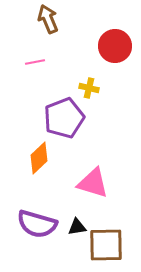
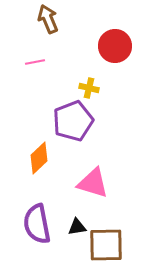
purple pentagon: moved 9 px right, 3 px down
purple semicircle: rotated 63 degrees clockwise
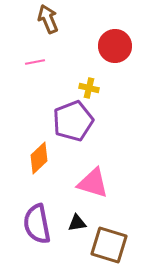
black triangle: moved 4 px up
brown square: moved 3 px right; rotated 18 degrees clockwise
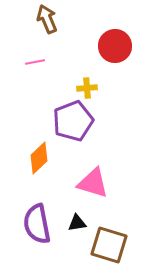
brown arrow: moved 1 px left
yellow cross: moved 2 px left; rotated 18 degrees counterclockwise
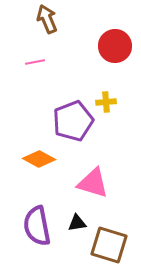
yellow cross: moved 19 px right, 14 px down
orange diamond: moved 1 px down; rotated 72 degrees clockwise
purple semicircle: moved 2 px down
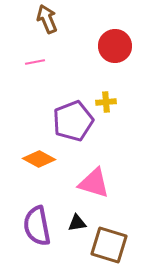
pink triangle: moved 1 px right
